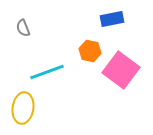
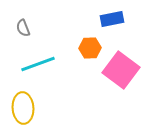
orange hexagon: moved 3 px up; rotated 15 degrees counterclockwise
cyan line: moved 9 px left, 8 px up
yellow ellipse: rotated 12 degrees counterclockwise
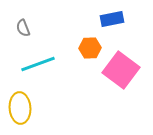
yellow ellipse: moved 3 px left
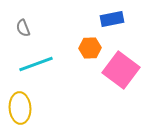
cyan line: moved 2 px left
